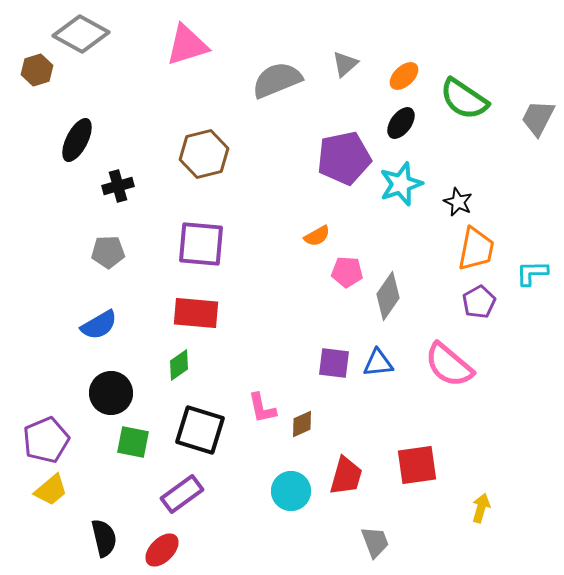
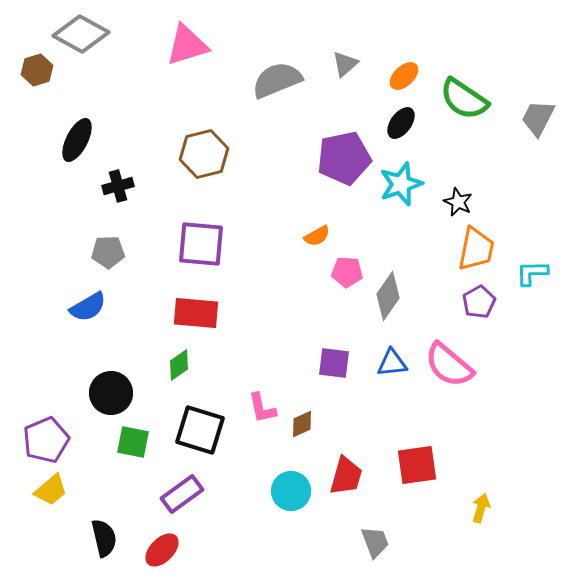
blue semicircle at (99, 325): moved 11 px left, 18 px up
blue triangle at (378, 363): moved 14 px right
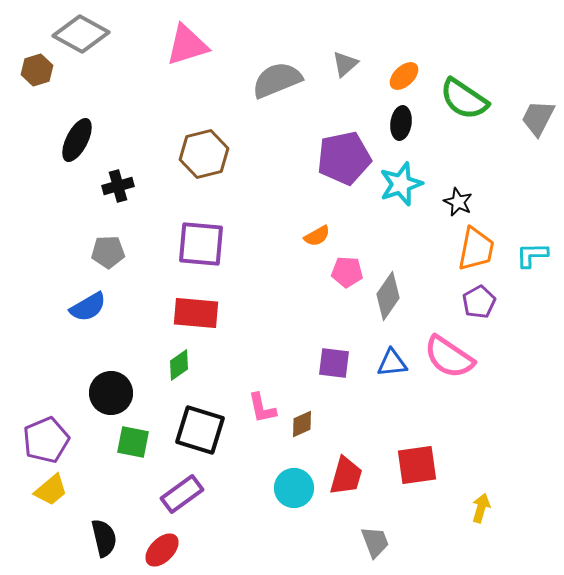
black ellipse at (401, 123): rotated 28 degrees counterclockwise
cyan L-shape at (532, 273): moved 18 px up
pink semicircle at (449, 365): moved 8 px up; rotated 6 degrees counterclockwise
cyan circle at (291, 491): moved 3 px right, 3 px up
